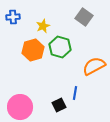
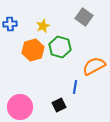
blue cross: moved 3 px left, 7 px down
blue line: moved 6 px up
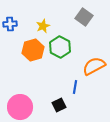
green hexagon: rotated 10 degrees clockwise
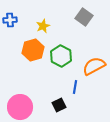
blue cross: moved 4 px up
green hexagon: moved 1 px right, 9 px down
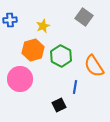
orange semicircle: rotated 95 degrees counterclockwise
pink circle: moved 28 px up
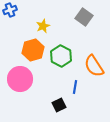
blue cross: moved 10 px up; rotated 16 degrees counterclockwise
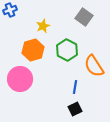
green hexagon: moved 6 px right, 6 px up
black square: moved 16 px right, 4 px down
